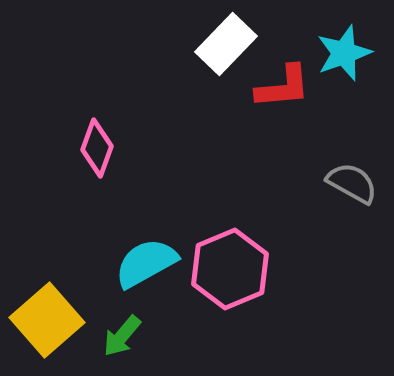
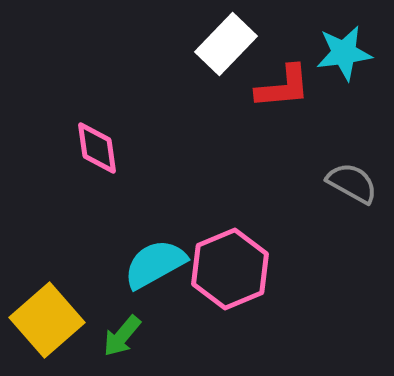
cyan star: rotated 12 degrees clockwise
pink diamond: rotated 28 degrees counterclockwise
cyan semicircle: moved 9 px right, 1 px down
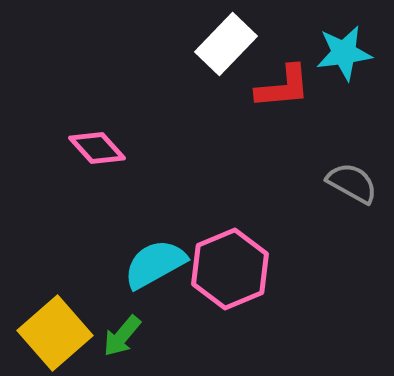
pink diamond: rotated 34 degrees counterclockwise
yellow square: moved 8 px right, 13 px down
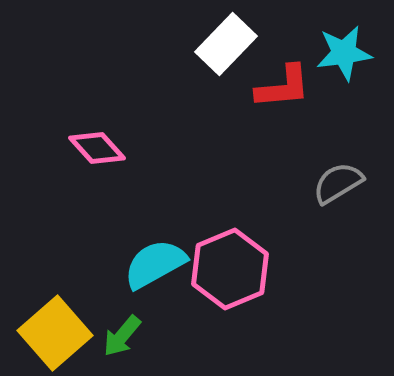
gray semicircle: moved 14 px left; rotated 60 degrees counterclockwise
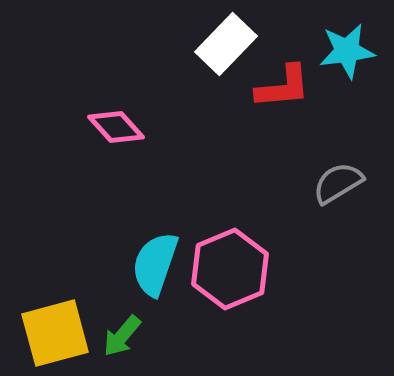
cyan star: moved 3 px right, 2 px up
pink diamond: moved 19 px right, 21 px up
cyan semicircle: rotated 42 degrees counterclockwise
yellow square: rotated 26 degrees clockwise
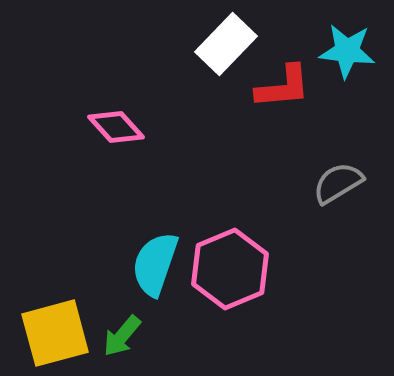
cyan star: rotated 14 degrees clockwise
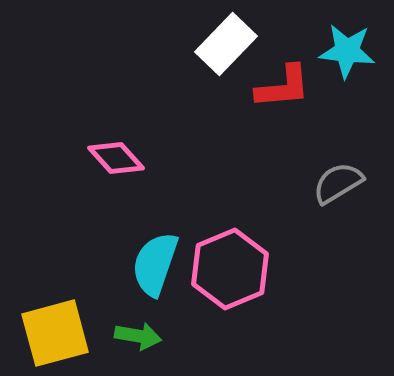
pink diamond: moved 31 px down
green arrow: moved 16 px right; rotated 120 degrees counterclockwise
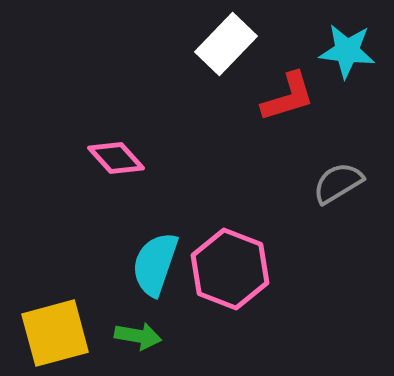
red L-shape: moved 5 px right, 10 px down; rotated 12 degrees counterclockwise
pink hexagon: rotated 16 degrees counterclockwise
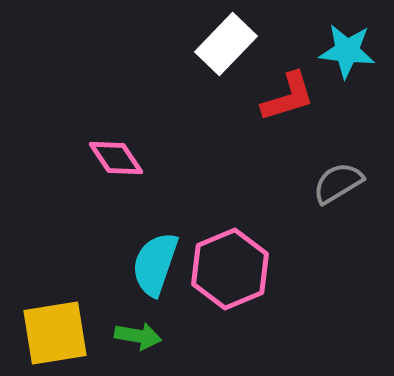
pink diamond: rotated 8 degrees clockwise
pink hexagon: rotated 16 degrees clockwise
yellow square: rotated 6 degrees clockwise
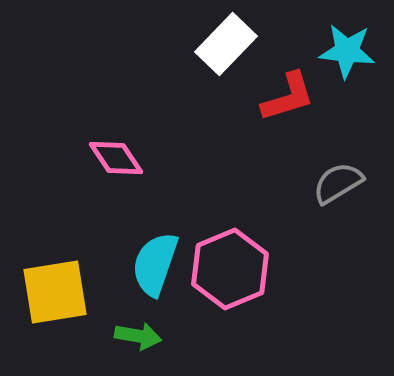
yellow square: moved 41 px up
